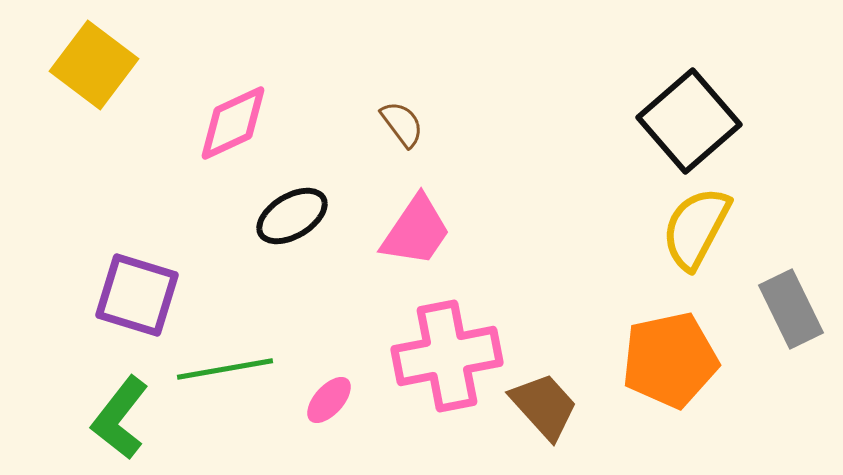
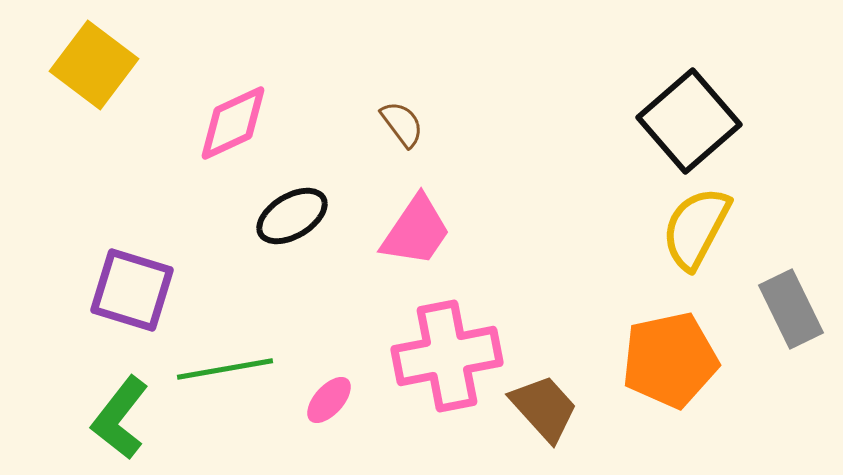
purple square: moved 5 px left, 5 px up
brown trapezoid: moved 2 px down
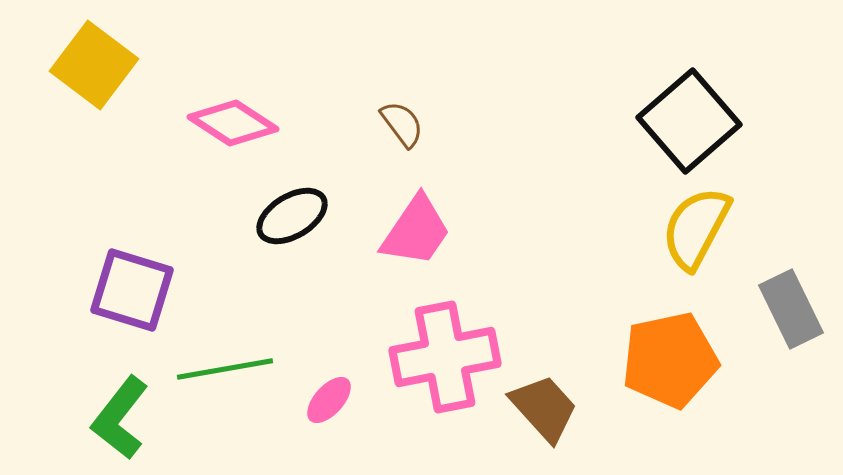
pink diamond: rotated 58 degrees clockwise
pink cross: moved 2 px left, 1 px down
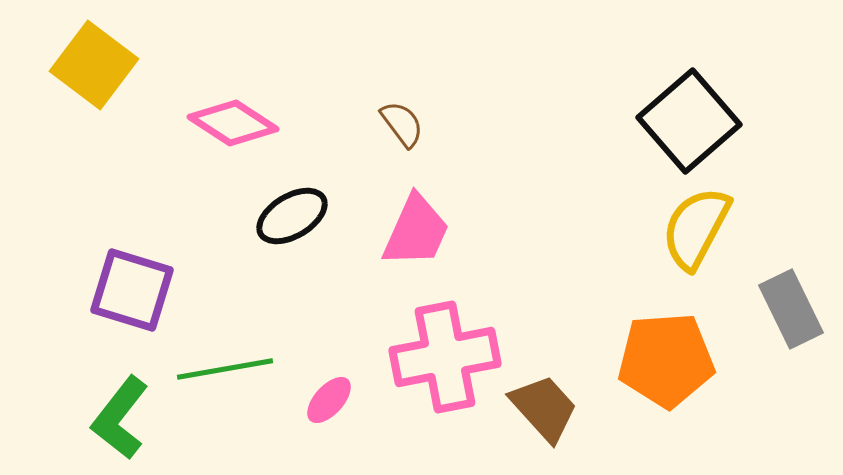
pink trapezoid: rotated 10 degrees counterclockwise
orange pentagon: moved 4 px left; rotated 8 degrees clockwise
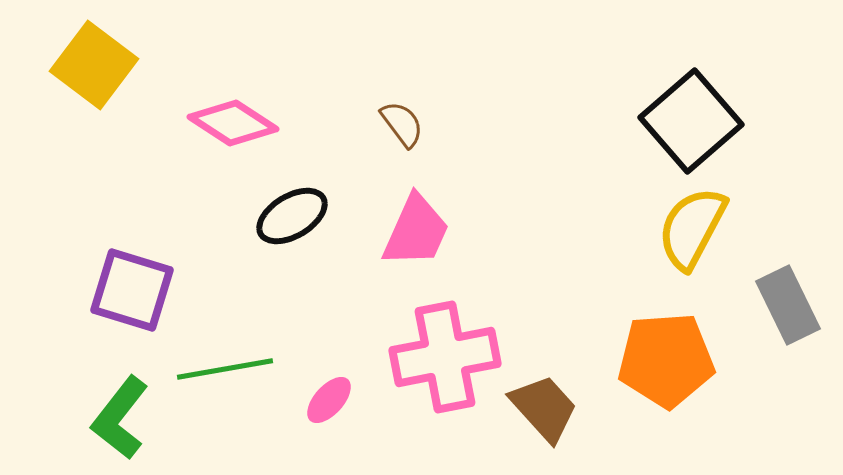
black square: moved 2 px right
yellow semicircle: moved 4 px left
gray rectangle: moved 3 px left, 4 px up
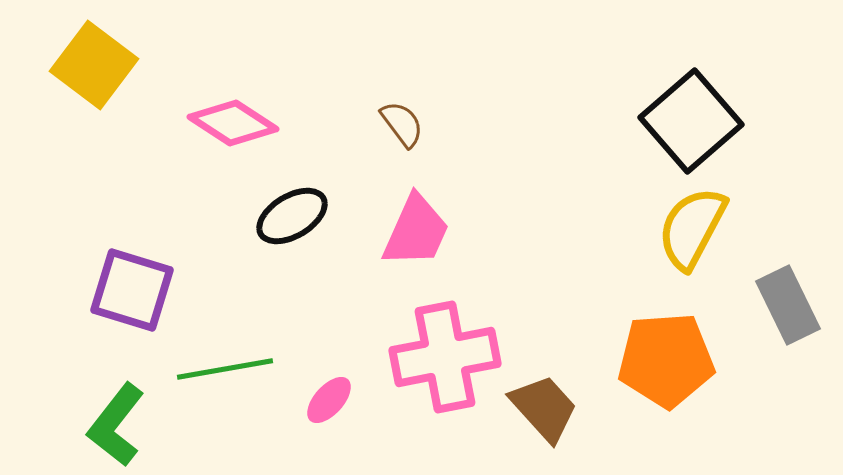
green L-shape: moved 4 px left, 7 px down
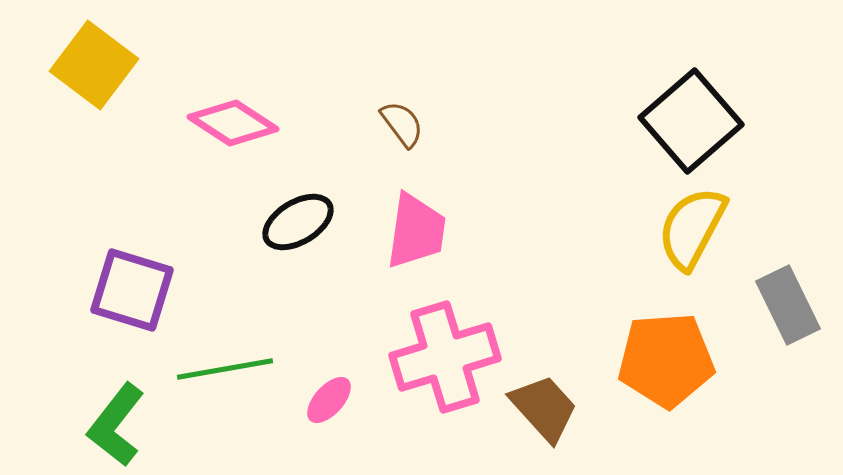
black ellipse: moved 6 px right, 6 px down
pink trapezoid: rotated 16 degrees counterclockwise
pink cross: rotated 6 degrees counterclockwise
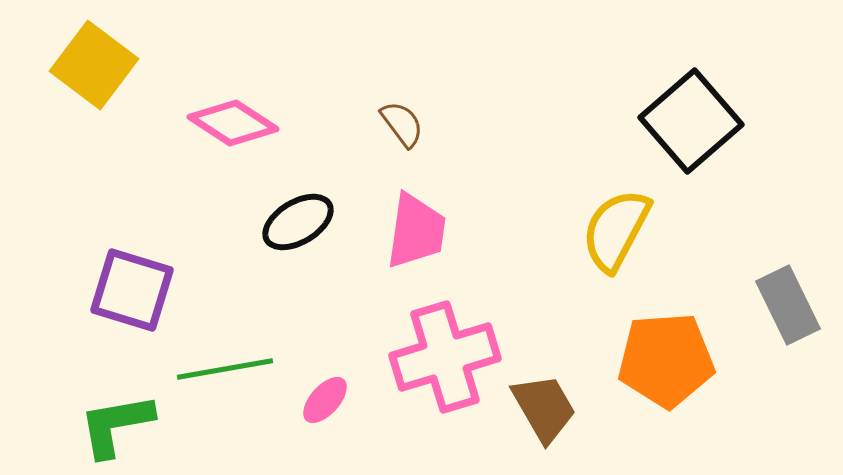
yellow semicircle: moved 76 px left, 2 px down
pink ellipse: moved 4 px left
brown trapezoid: rotated 12 degrees clockwise
green L-shape: rotated 42 degrees clockwise
